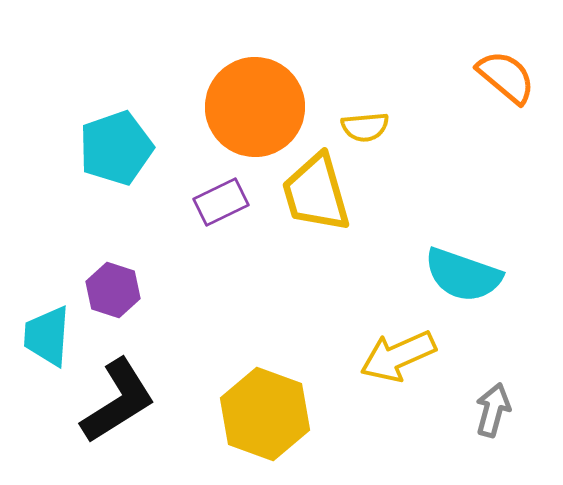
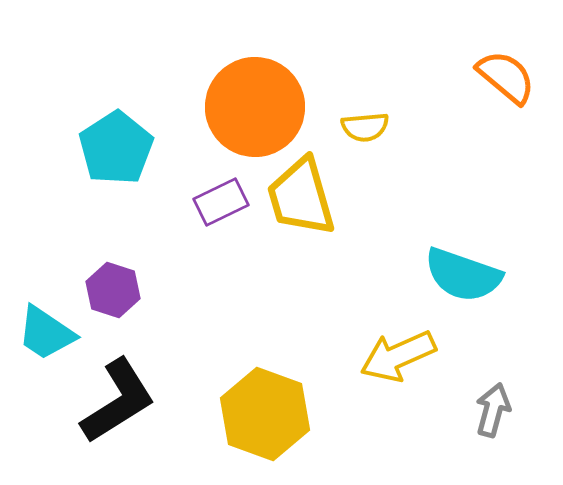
cyan pentagon: rotated 14 degrees counterclockwise
yellow trapezoid: moved 15 px left, 4 px down
cyan trapezoid: moved 1 px left, 3 px up; rotated 60 degrees counterclockwise
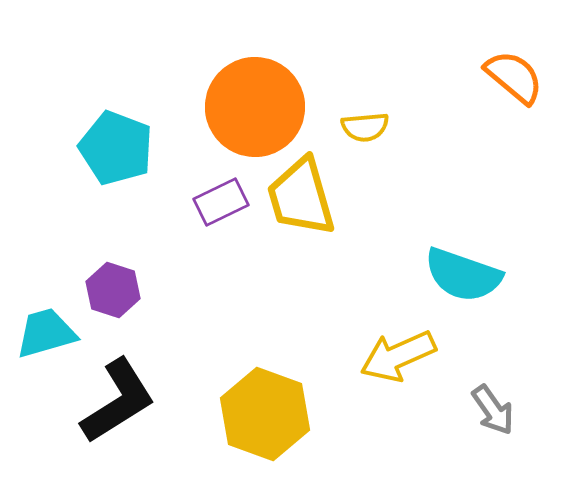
orange semicircle: moved 8 px right
cyan pentagon: rotated 18 degrees counterclockwise
cyan trapezoid: rotated 130 degrees clockwise
gray arrow: rotated 130 degrees clockwise
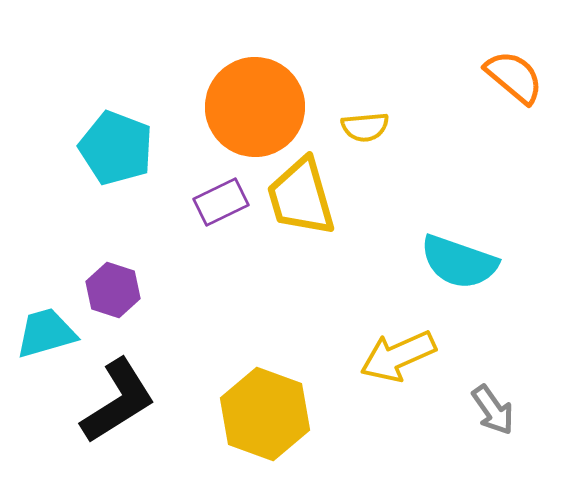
cyan semicircle: moved 4 px left, 13 px up
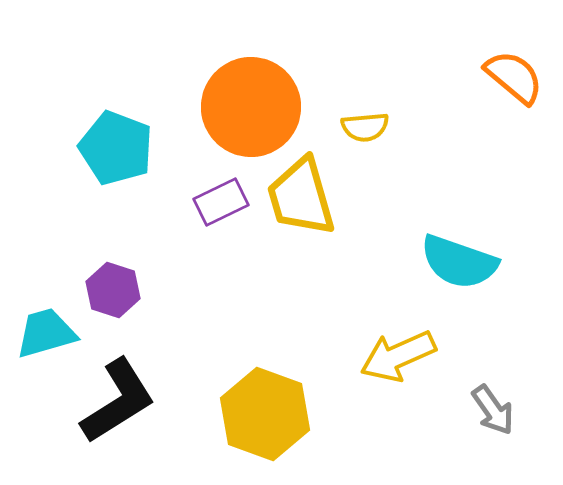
orange circle: moved 4 px left
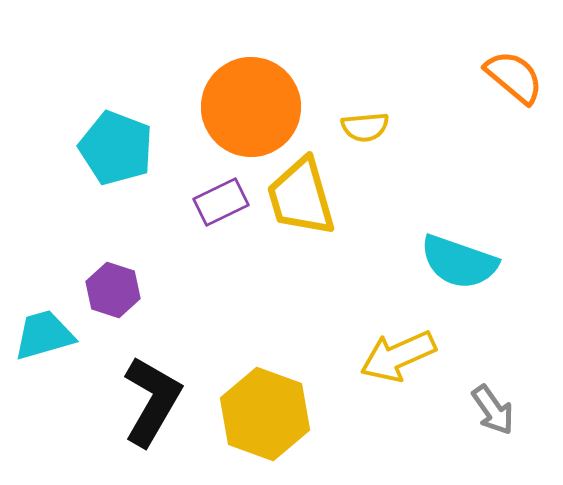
cyan trapezoid: moved 2 px left, 2 px down
black L-shape: moved 34 px right; rotated 28 degrees counterclockwise
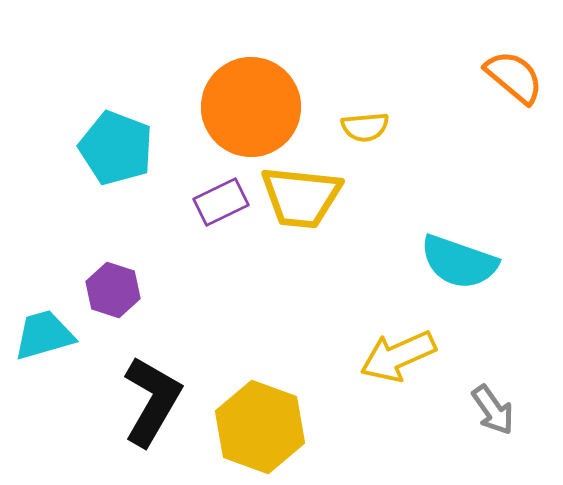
yellow trapezoid: rotated 68 degrees counterclockwise
yellow hexagon: moved 5 px left, 13 px down
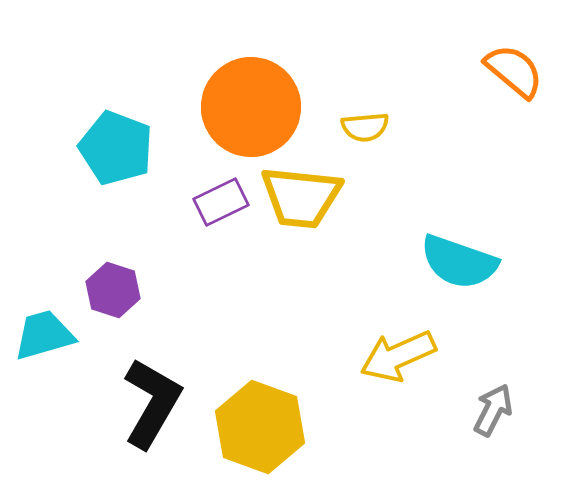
orange semicircle: moved 6 px up
black L-shape: moved 2 px down
gray arrow: rotated 118 degrees counterclockwise
